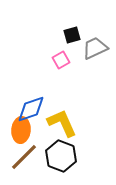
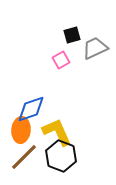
yellow L-shape: moved 5 px left, 9 px down
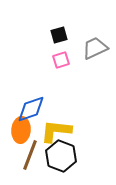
black square: moved 13 px left
pink square: rotated 12 degrees clockwise
yellow L-shape: moved 1 px left, 1 px up; rotated 60 degrees counterclockwise
brown line: moved 6 px right, 2 px up; rotated 24 degrees counterclockwise
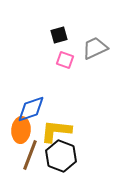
pink square: moved 4 px right; rotated 36 degrees clockwise
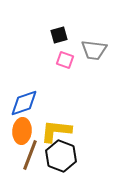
gray trapezoid: moved 1 px left, 2 px down; rotated 148 degrees counterclockwise
blue diamond: moved 7 px left, 6 px up
orange ellipse: moved 1 px right, 1 px down
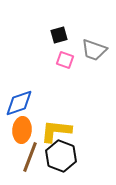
gray trapezoid: rotated 12 degrees clockwise
blue diamond: moved 5 px left
orange ellipse: moved 1 px up
brown line: moved 2 px down
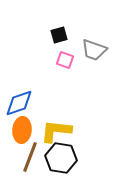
black hexagon: moved 2 px down; rotated 12 degrees counterclockwise
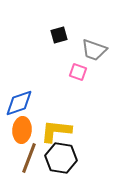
pink square: moved 13 px right, 12 px down
brown line: moved 1 px left, 1 px down
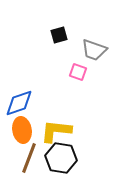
orange ellipse: rotated 15 degrees counterclockwise
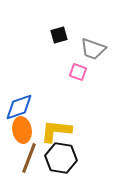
gray trapezoid: moved 1 px left, 1 px up
blue diamond: moved 4 px down
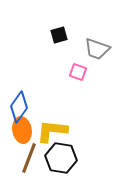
gray trapezoid: moved 4 px right
blue diamond: rotated 36 degrees counterclockwise
yellow L-shape: moved 4 px left
